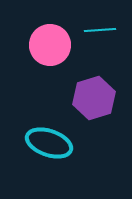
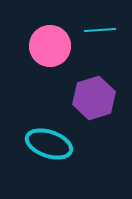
pink circle: moved 1 px down
cyan ellipse: moved 1 px down
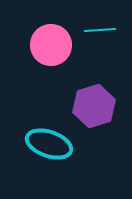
pink circle: moved 1 px right, 1 px up
purple hexagon: moved 8 px down
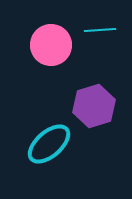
cyan ellipse: rotated 60 degrees counterclockwise
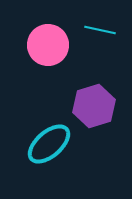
cyan line: rotated 16 degrees clockwise
pink circle: moved 3 px left
